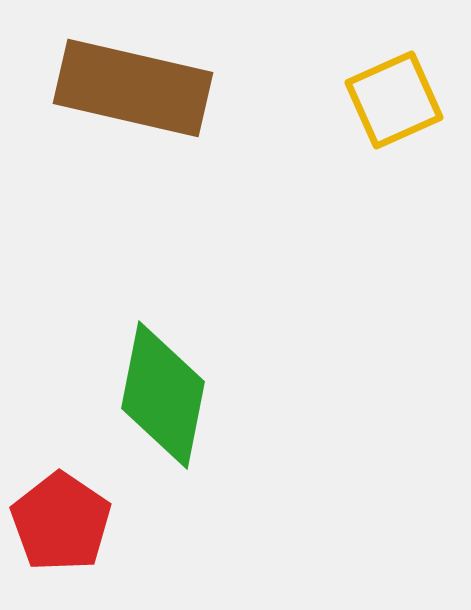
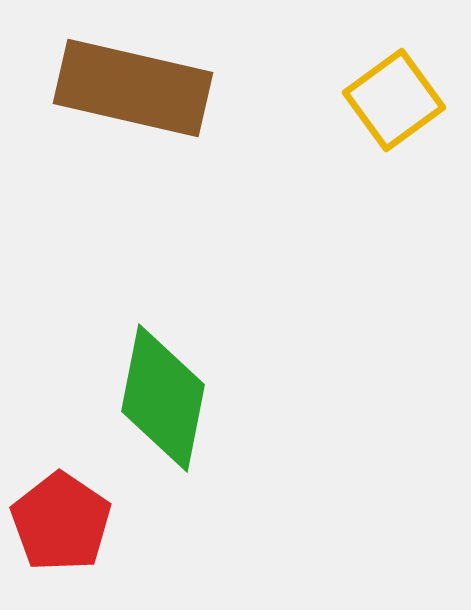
yellow square: rotated 12 degrees counterclockwise
green diamond: moved 3 px down
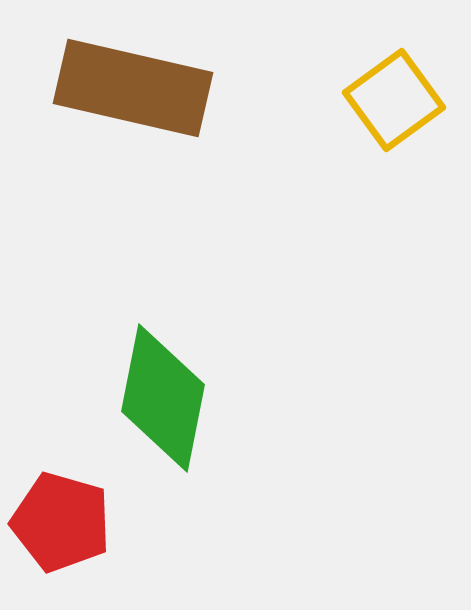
red pentagon: rotated 18 degrees counterclockwise
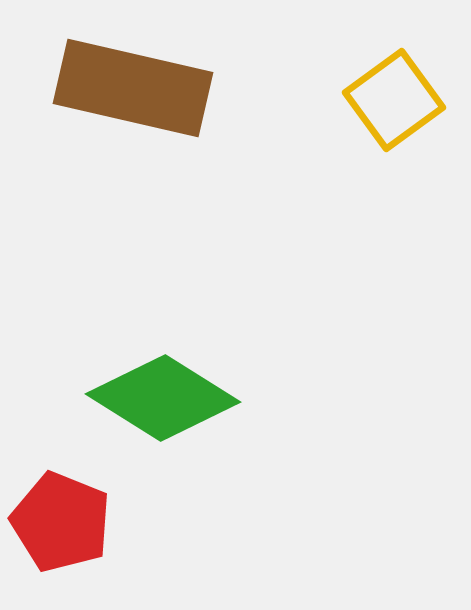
green diamond: rotated 69 degrees counterclockwise
red pentagon: rotated 6 degrees clockwise
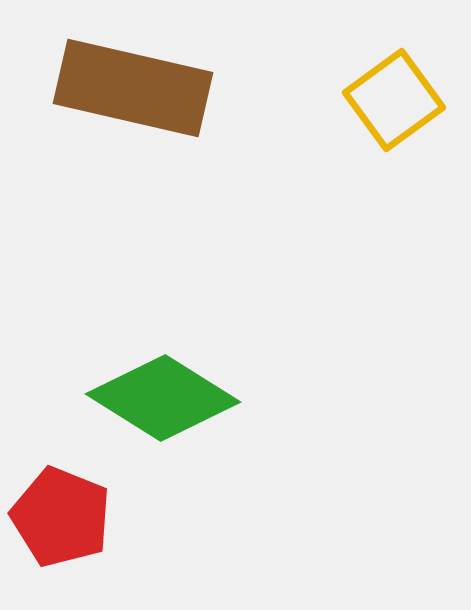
red pentagon: moved 5 px up
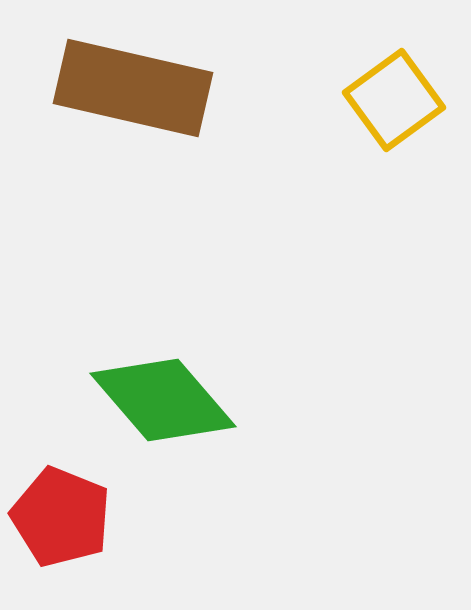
green diamond: moved 2 px down; rotated 17 degrees clockwise
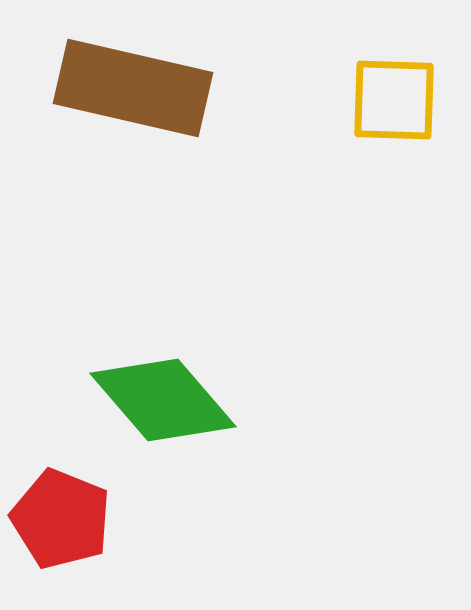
yellow square: rotated 38 degrees clockwise
red pentagon: moved 2 px down
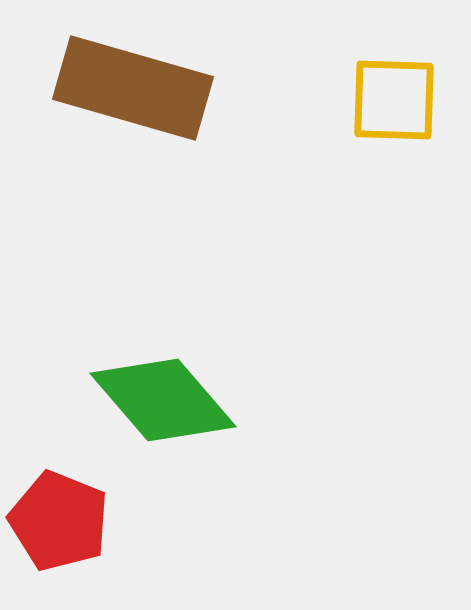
brown rectangle: rotated 3 degrees clockwise
red pentagon: moved 2 px left, 2 px down
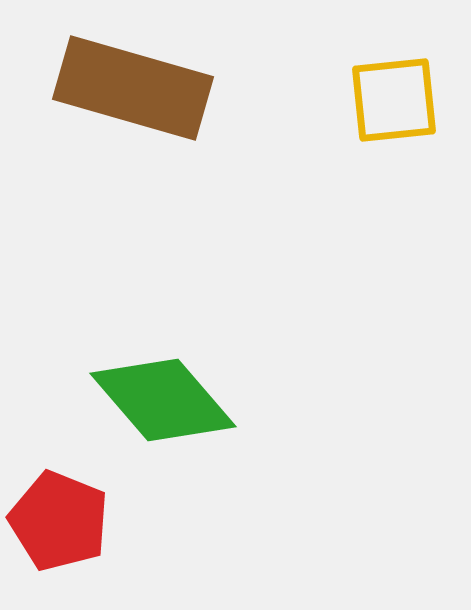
yellow square: rotated 8 degrees counterclockwise
